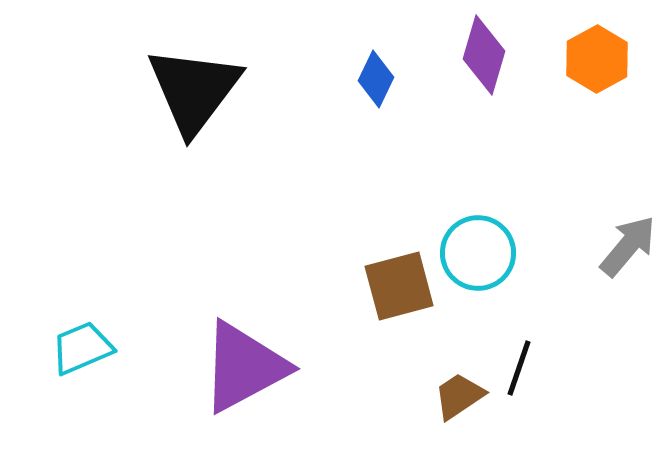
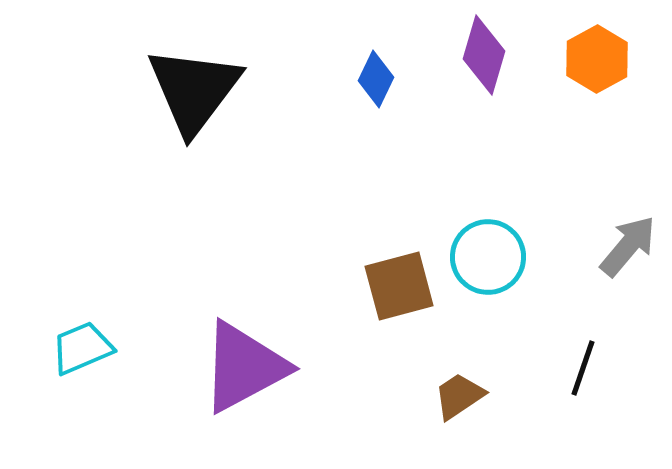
cyan circle: moved 10 px right, 4 px down
black line: moved 64 px right
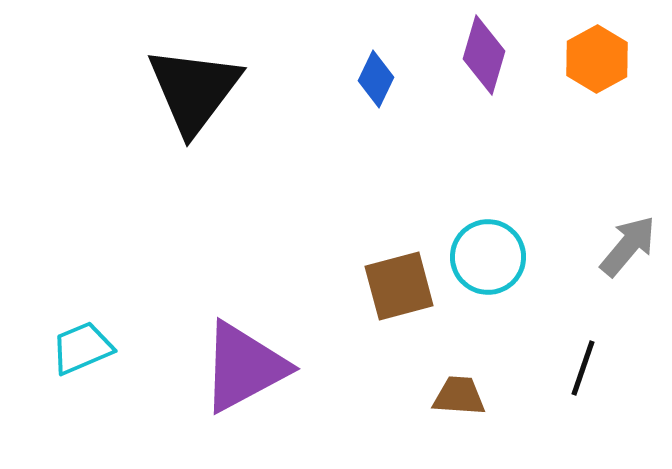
brown trapezoid: rotated 38 degrees clockwise
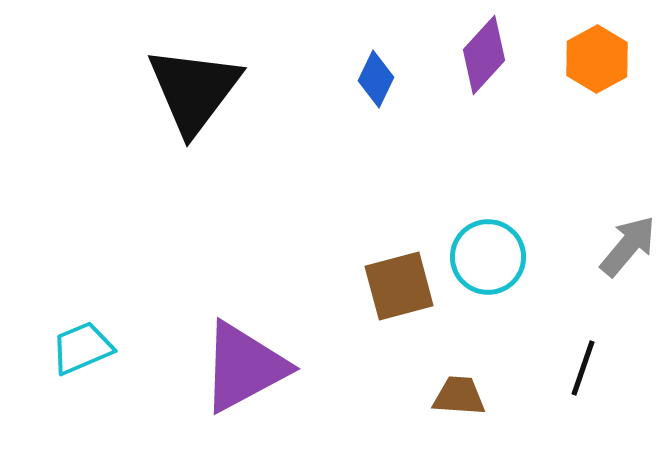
purple diamond: rotated 26 degrees clockwise
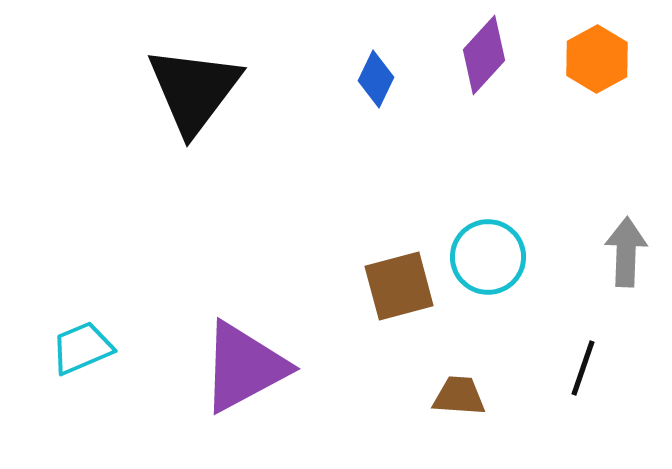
gray arrow: moved 2 px left, 6 px down; rotated 38 degrees counterclockwise
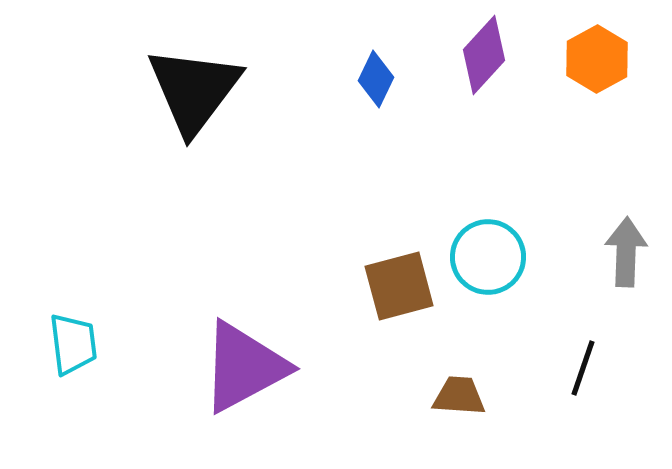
cyan trapezoid: moved 9 px left, 4 px up; rotated 106 degrees clockwise
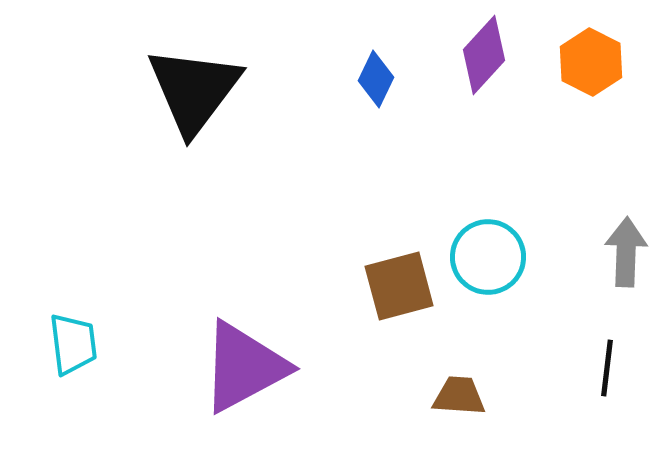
orange hexagon: moved 6 px left, 3 px down; rotated 4 degrees counterclockwise
black line: moved 24 px right; rotated 12 degrees counterclockwise
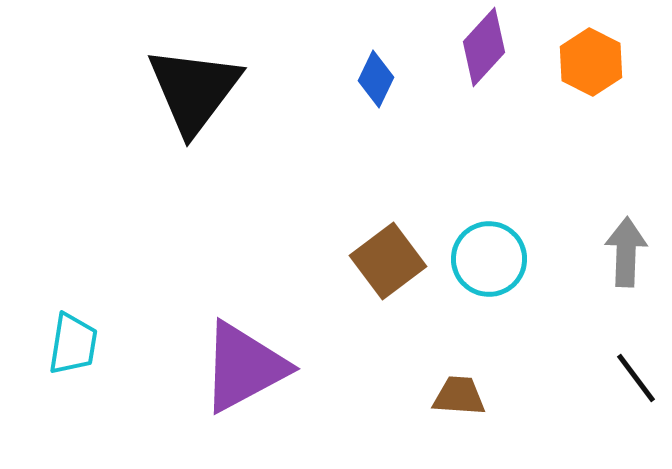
purple diamond: moved 8 px up
cyan circle: moved 1 px right, 2 px down
brown square: moved 11 px left, 25 px up; rotated 22 degrees counterclockwise
cyan trapezoid: rotated 16 degrees clockwise
black line: moved 29 px right, 10 px down; rotated 44 degrees counterclockwise
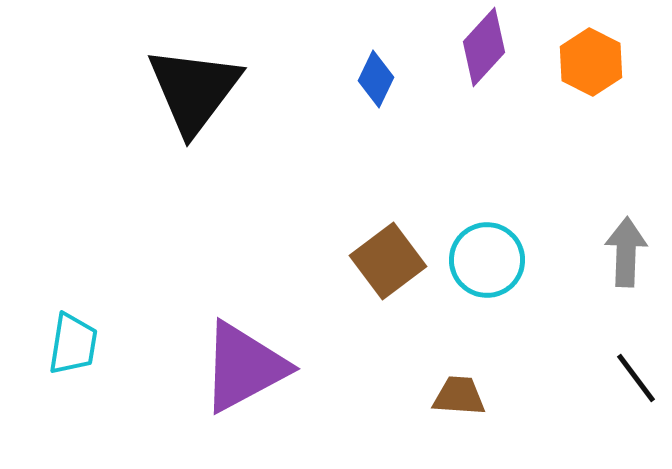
cyan circle: moved 2 px left, 1 px down
